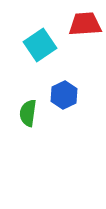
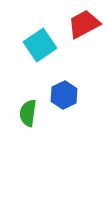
red trapezoid: moved 1 px left; rotated 24 degrees counterclockwise
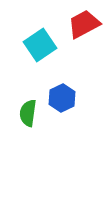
blue hexagon: moved 2 px left, 3 px down
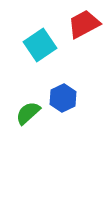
blue hexagon: moved 1 px right
green semicircle: rotated 40 degrees clockwise
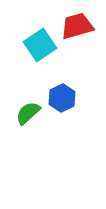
red trapezoid: moved 7 px left, 2 px down; rotated 12 degrees clockwise
blue hexagon: moved 1 px left
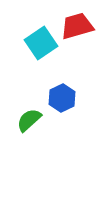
cyan square: moved 1 px right, 2 px up
green semicircle: moved 1 px right, 7 px down
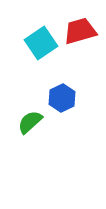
red trapezoid: moved 3 px right, 5 px down
green semicircle: moved 1 px right, 2 px down
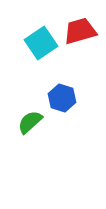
blue hexagon: rotated 16 degrees counterclockwise
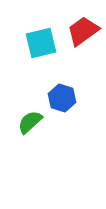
red trapezoid: moved 3 px right; rotated 20 degrees counterclockwise
cyan square: rotated 20 degrees clockwise
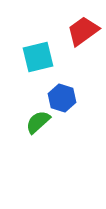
cyan square: moved 3 px left, 14 px down
green semicircle: moved 8 px right
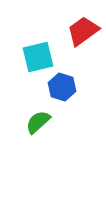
blue hexagon: moved 11 px up
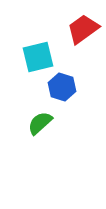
red trapezoid: moved 2 px up
green semicircle: moved 2 px right, 1 px down
